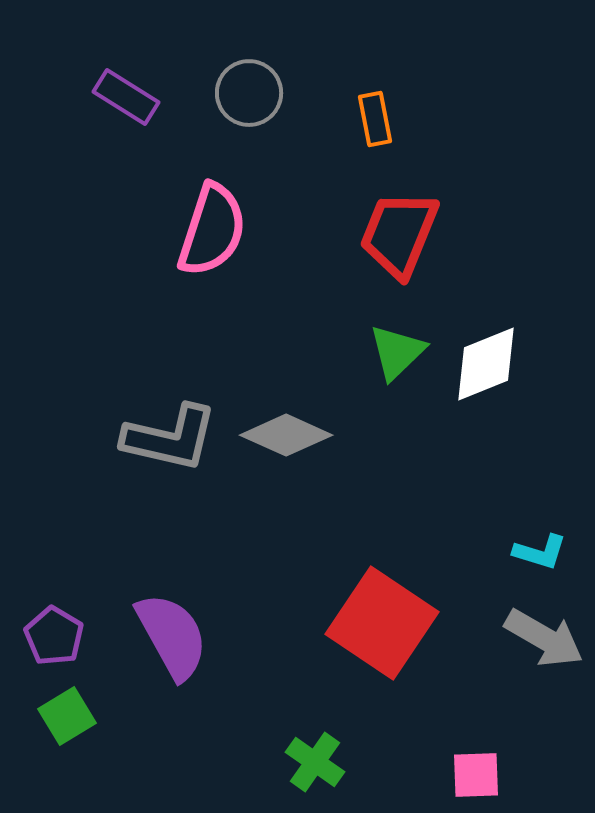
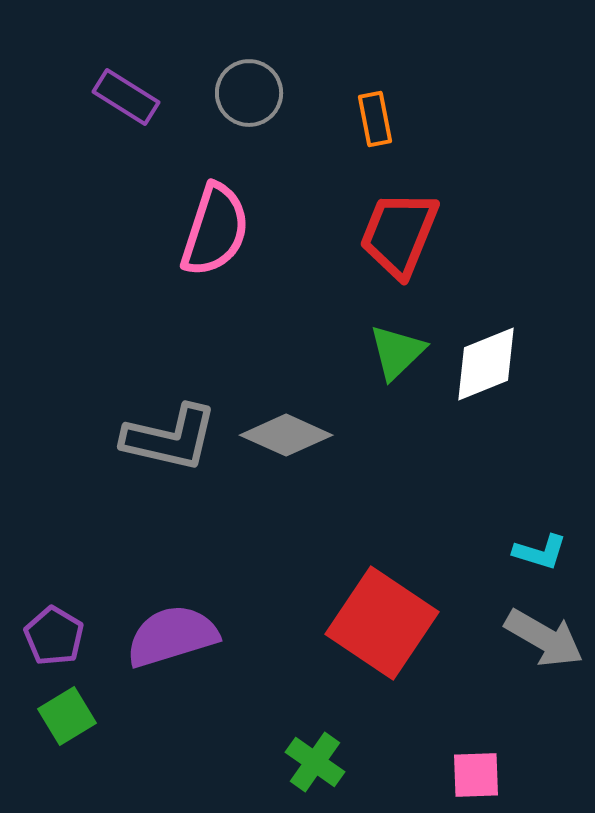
pink semicircle: moved 3 px right
purple semicircle: rotated 78 degrees counterclockwise
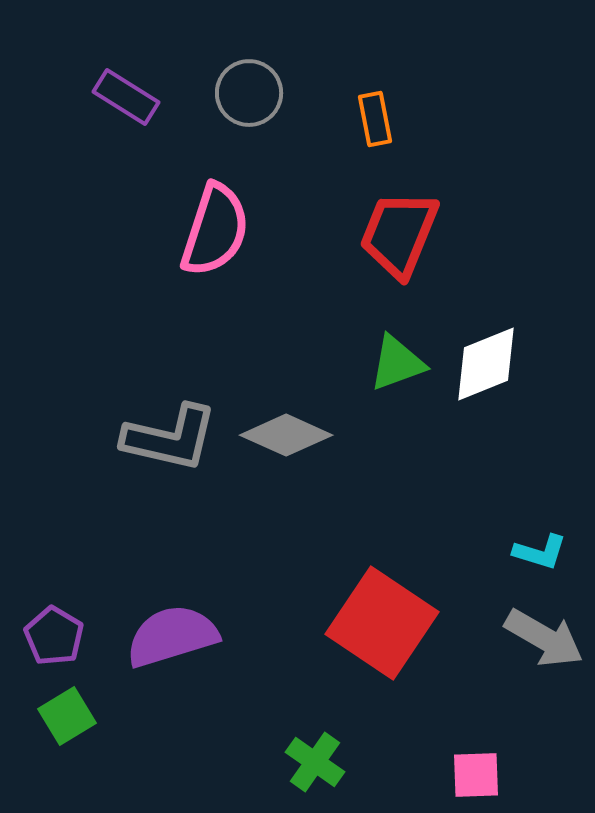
green triangle: moved 11 px down; rotated 24 degrees clockwise
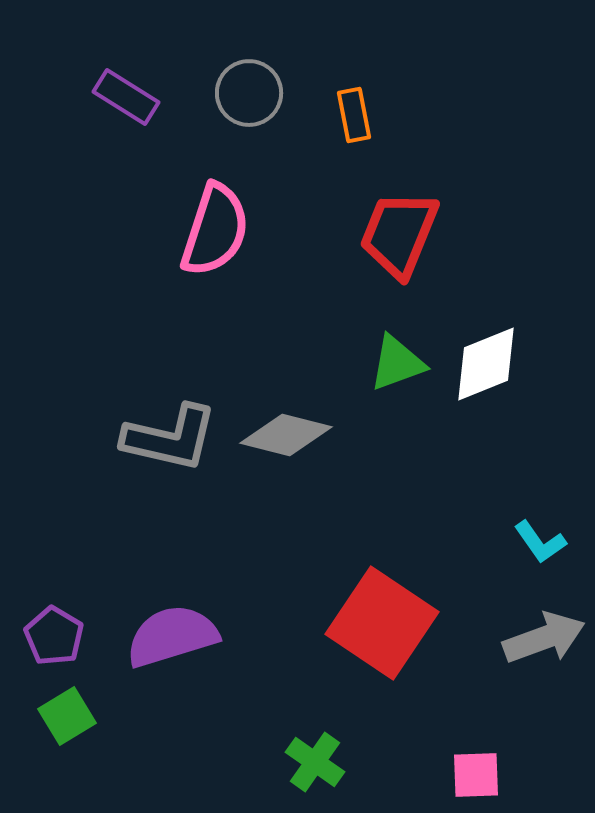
orange rectangle: moved 21 px left, 4 px up
gray diamond: rotated 10 degrees counterclockwise
cyan L-shape: moved 10 px up; rotated 38 degrees clockwise
gray arrow: rotated 50 degrees counterclockwise
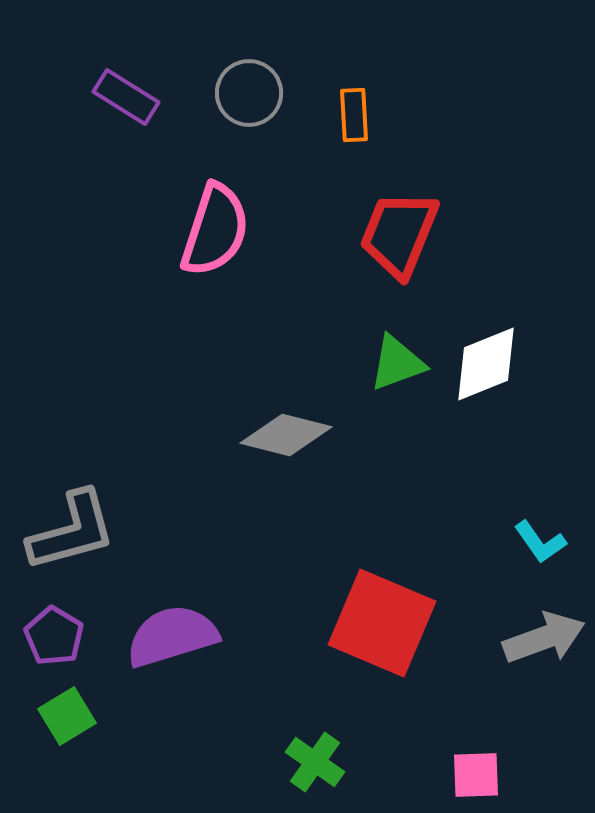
orange rectangle: rotated 8 degrees clockwise
gray L-shape: moved 98 px left, 93 px down; rotated 28 degrees counterclockwise
red square: rotated 11 degrees counterclockwise
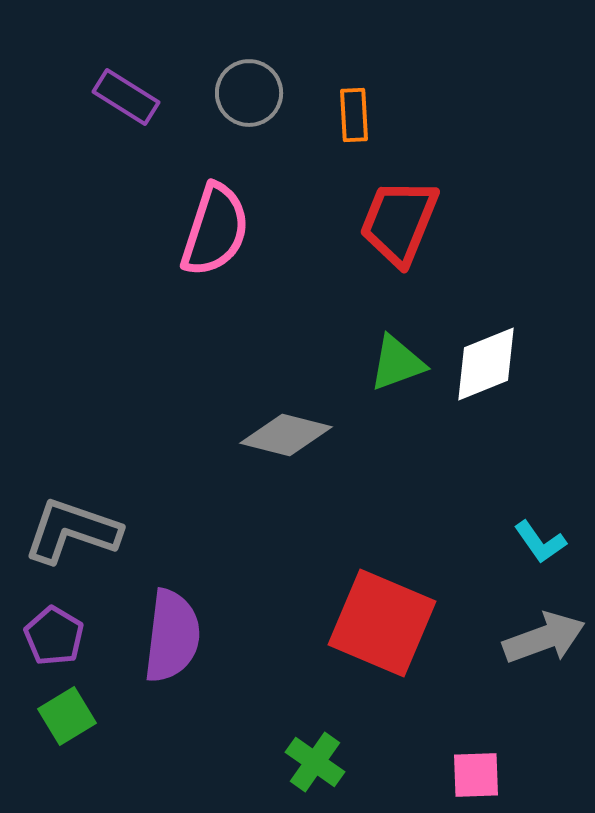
red trapezoid: moved 12 px up
gray L-shape: rotated 146 degrees counterclockwise
purple semicircle: rotated 114 degrees clockwise
